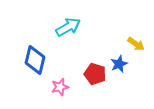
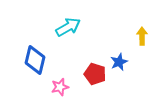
yellow arrow: moved 6 px right, 8 px up; rotated 126 degrees counterclockwise
blue star: moved 2 px up
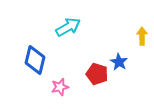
blue star: rotated 18 degrees counterclockwise
red pentagon: moved 2 px right
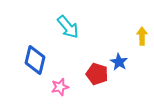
cyan arrow: rotated 80 degrees clockwise
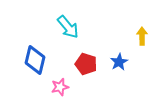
blue star: rotated 12 degrees clockwise
red pentagon: moved 11 px left, 10 px up
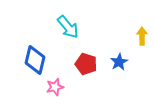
pink star: moved 5 px left
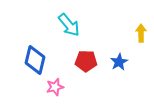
cyan arrow: moved 1 px right, 2 px up
yellow arrow: moved 1 px left, 3 px up
red pentagon: moved 3 px up; rotated 15 degrees counterclockwise
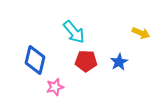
cyan arrow: moved 5 px right, 7 px down
yellow arrow: rotated 114 degrees clockwise
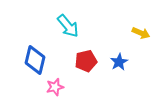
cyan arrow: moved 6 px left, 6 px up
red pentagon: rotated 15 degrees counterclockwise
